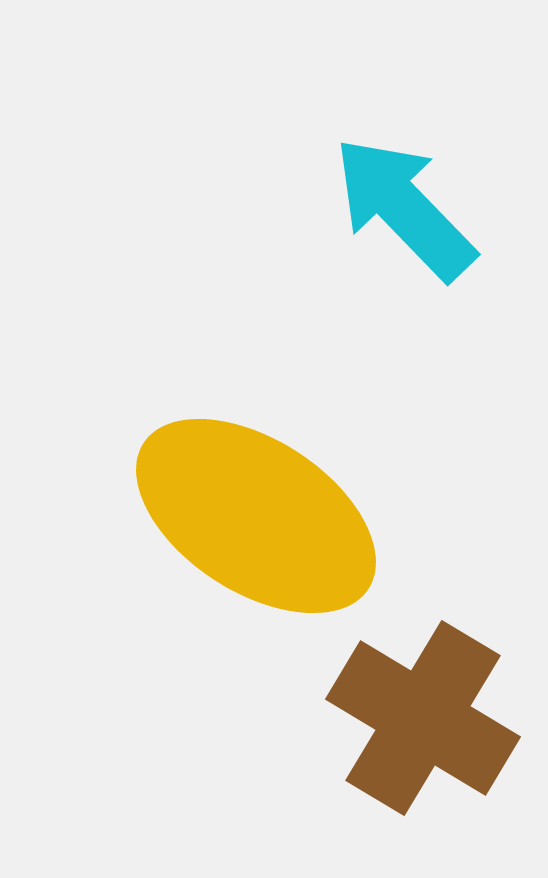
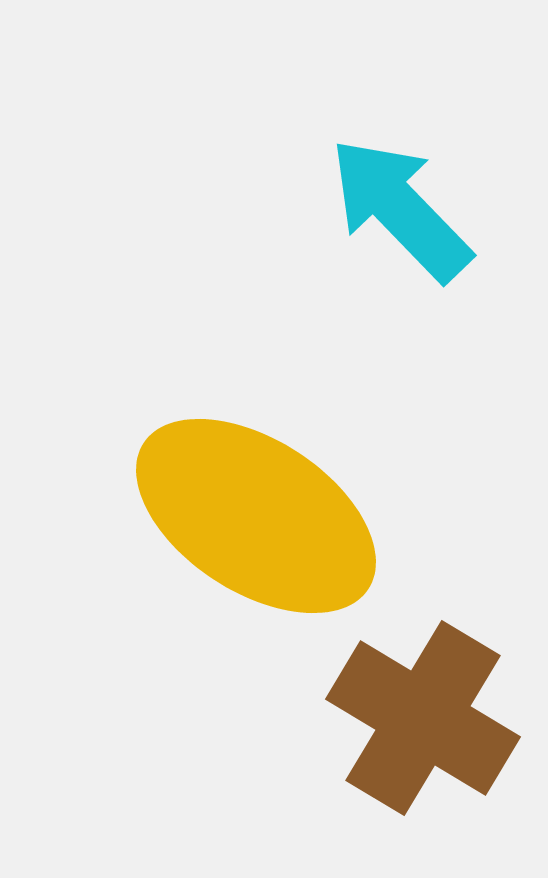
cyan arrow: moved 4 px left, 1 px down
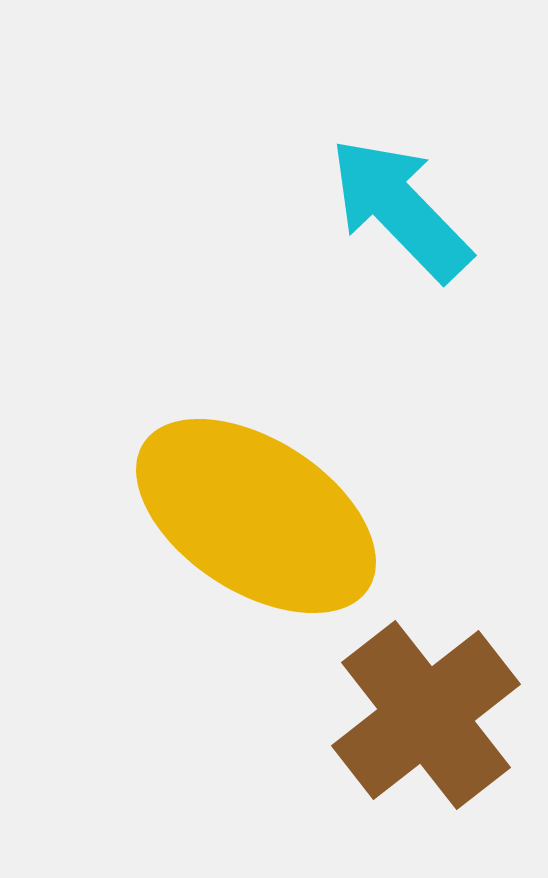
brown cross: moved 3 px right, 3 px up; rotated 21 degrees clockwise
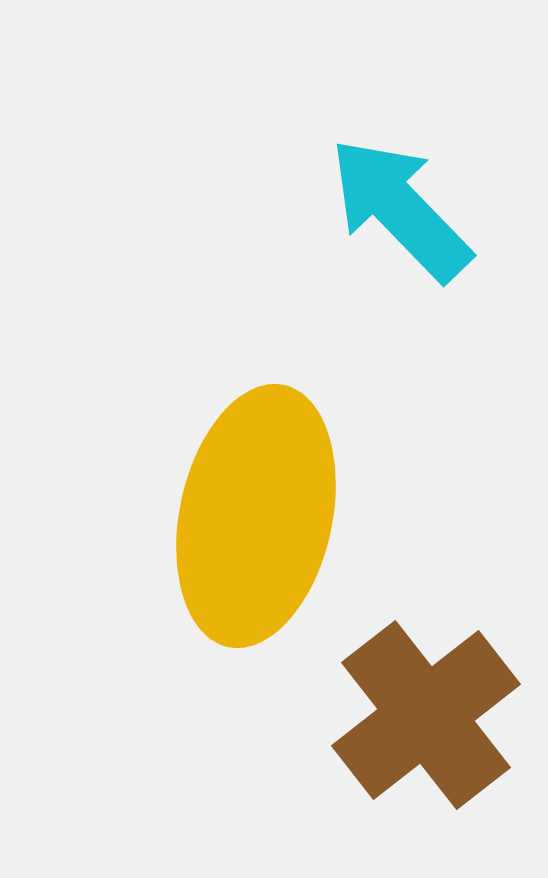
yellow ellipse: rotated 69 degrees clockwise
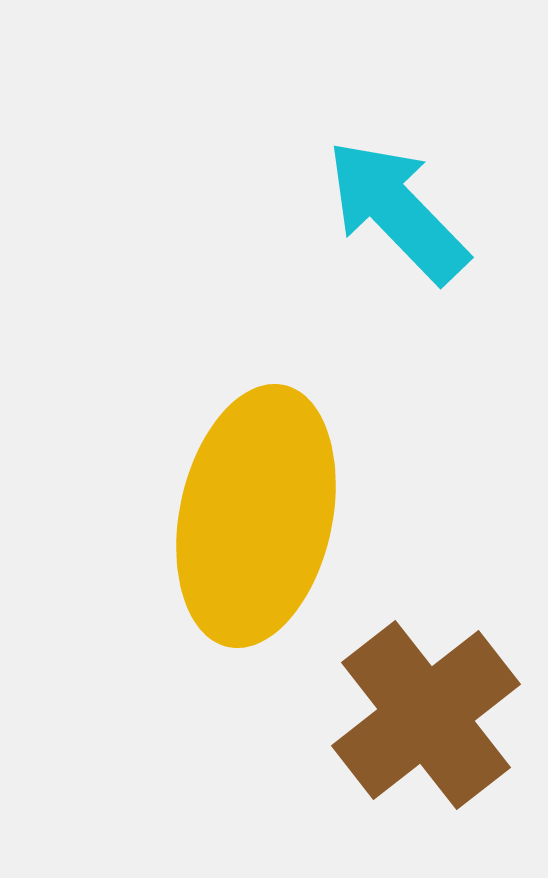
cyan arrow: moved 3 px left, 2 px down
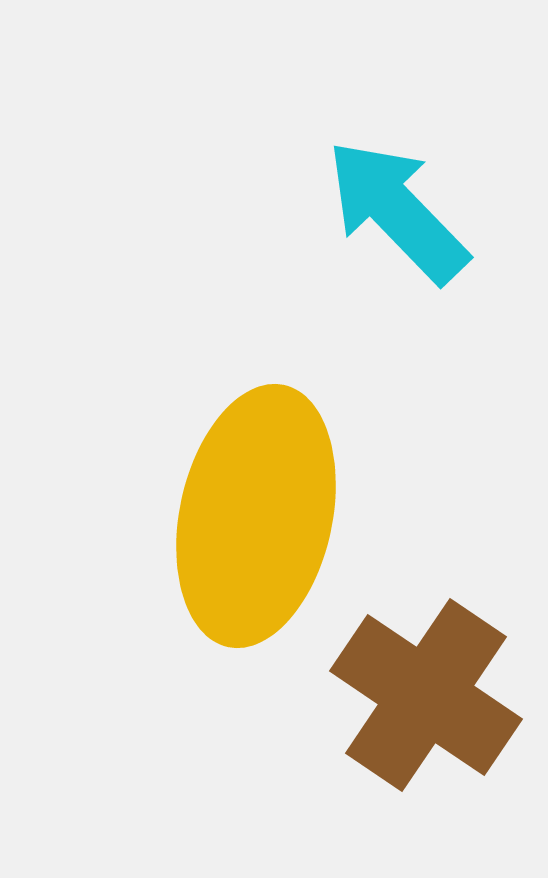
brown cross: moved 20 px up; rotated 18 degrees counterclockwise
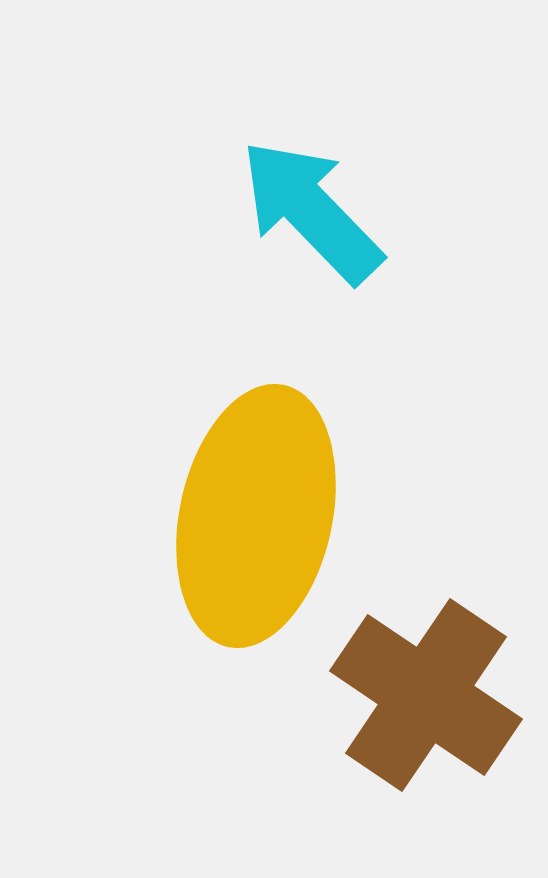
cyan arrow: moved 86 px left
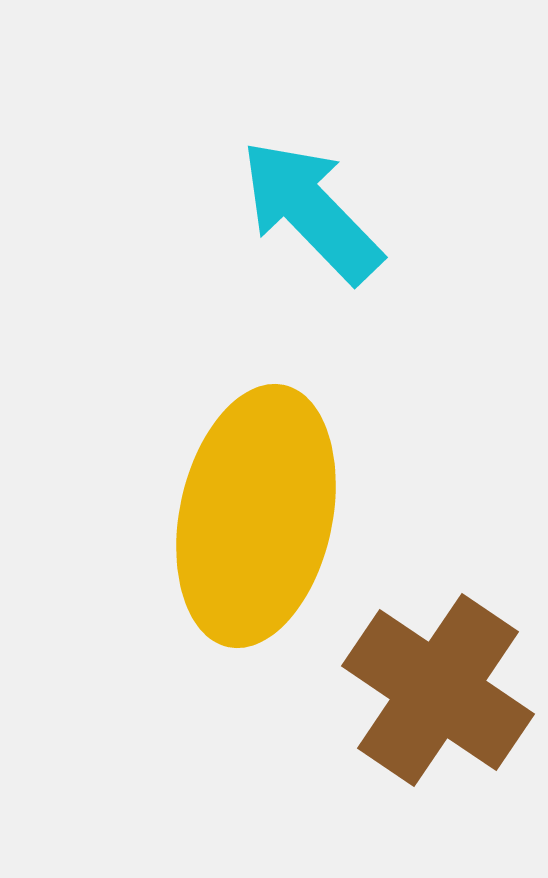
brown cross: moved 12 px right, 5 px up
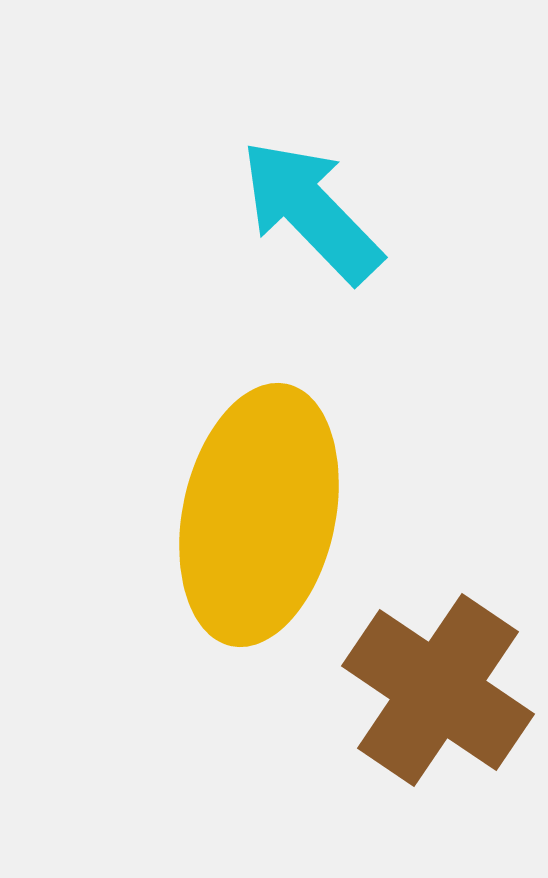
yellow ellipse: moved 3 px right, 1 px up
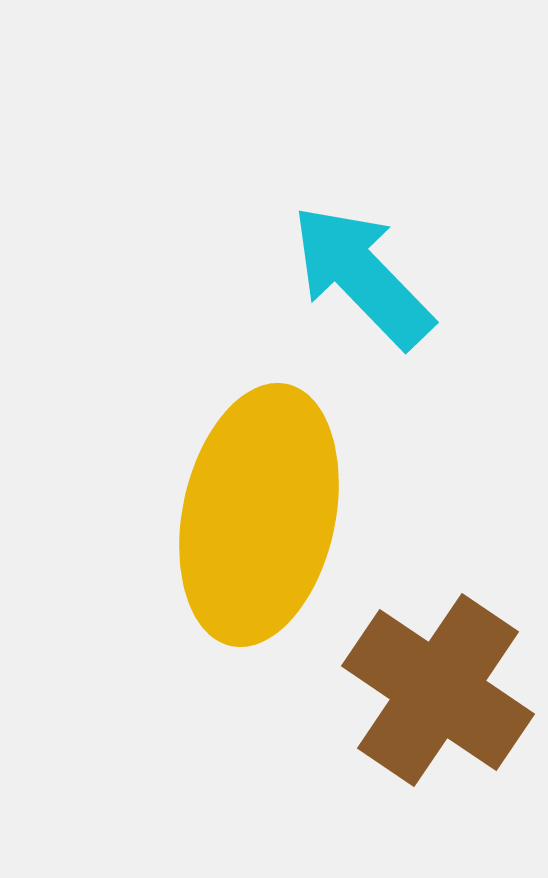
cyan arrow: moved 51 px right, 65 px down
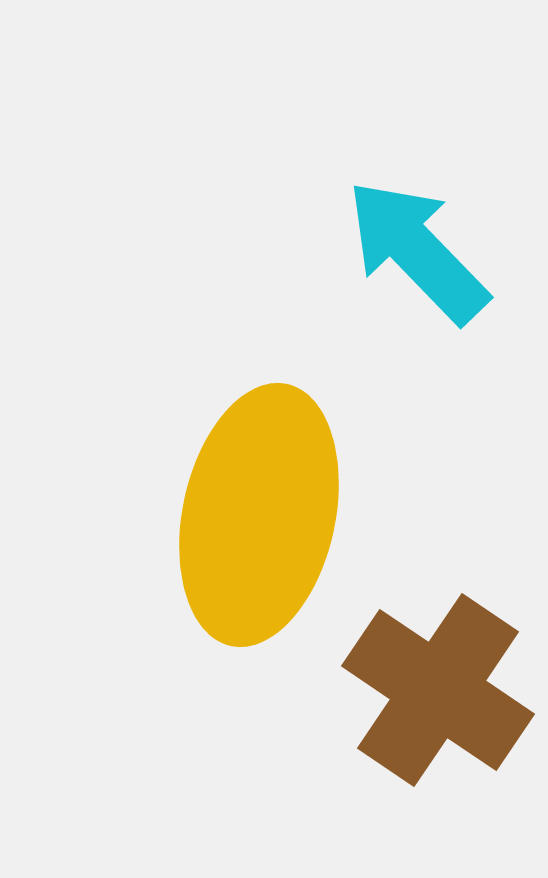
cyan arrow: moved 55 px right, 25 px up
